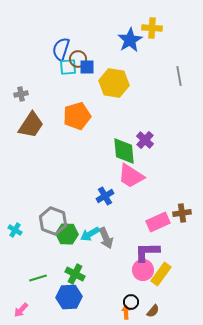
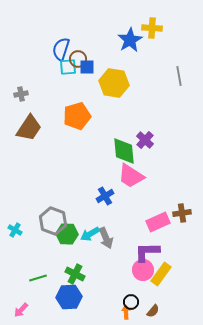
brown trapezoid: moved 2 px left, 3 px down
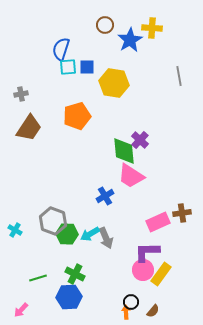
brown circle: moved 27 px right, 34 px up
purple cross: moved 5 px left
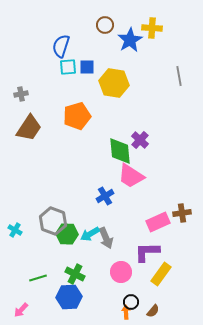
blue semicircle: moved 3 px up
green diamond: moved 4 px left
pink circle: moved 22 px left, 2 px down
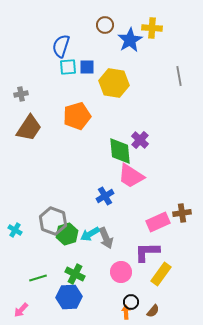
green hexagon: rotated 20 degrees counterclockwise
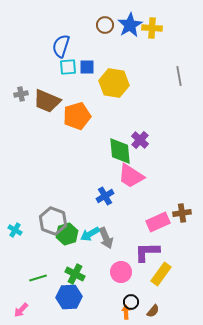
blue star: moved 15 px up
brown trapezoid: moved 18 px right, 27 px up; rotated 80 degrees clockwise
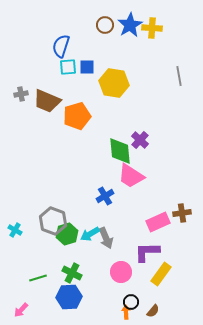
green cross: moved 3 px left, 1 px up
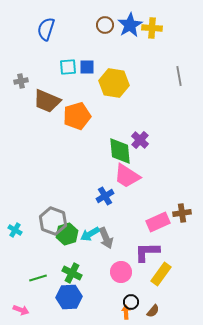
blue semicircle: moved 15 px left, 17 px up
gray cross: moved 13 px up
pink trapezoid: moved 4 px left
pink arrow: rotated 112 degrees counterclockwise
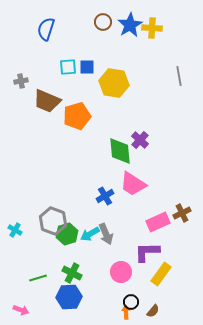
brown circle: moved 2 px left, 3 px up
pink trapezoid: moved 6 px right, 8 px down
brown cross: rotated 18 degrees counterclockwise
gray arrow: moved 4 px up
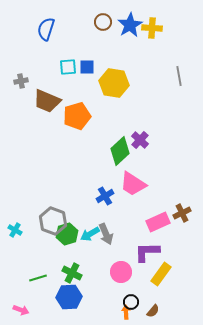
green diamond: rotated 52 degrees clockwise
